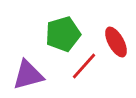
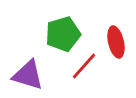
red ellipse: rotated 16 degrees clockwise
purple triangle: rotated 32 degrees clockwise
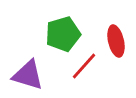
red ellipse: moved 1 px up
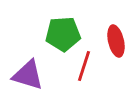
green pentagon: rotated 12 degrees clockwise
red line: rotated 24 degrees counterclockwise
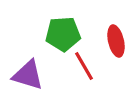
red line: rotated 48 degrees counterclockwise
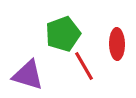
green pentagon: rotated 16 degrees counterclockwise
red ellipse: moved 1 px right, 3 px down; rotated 12 degrees clockwise
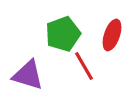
red ellipse: moved 5 px left, 9 px up; rotated 20 degrees clockwise
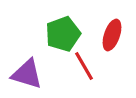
purple triangle: moved 1 px left, 1 px up
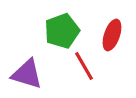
green pentagon: moved 1 px left, 3 px up
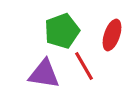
purple triangle: moved 17 px right; rotated 8 degrees counterclockwise
